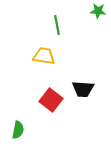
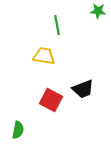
black trapezoid: rotated 25 degrees counterclockwise
red square: rotated 10 degrees counterclockwise
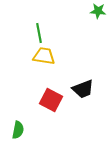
green line: moved 18 px left, 8 px down
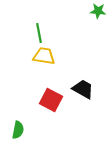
black trapezoid: rotated 130 degrees counterclockwise
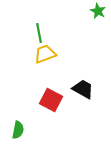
green star: rotated 21 degrees clockwise
yellow trapezoid: moved 1 px right, 2 px up; rotated 30 degrees counterclockwise
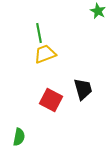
black trapezoid: rotated 45 degrees clockwise
green semicircle: moved 1 px right, 7 px down
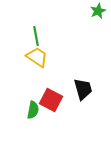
green star: rotated 21 degrees clockwise
green line: moved 3 px left, 3 px down
yellow trapezoid: moved 8 px left, 3 px down; rotated 55 degrees clockwise
green semicircle: moved 14 px right, 27 px up
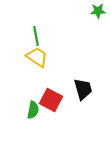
green star: rotated 21 degrees clockwise
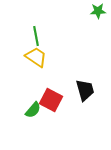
yellow trapezoid: moved 1 px left
black trapezoid: moved 2 px right, 1 px down
green semicircle: rotated 30 degrees clockwise
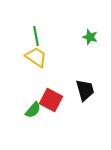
green star: moved 8 px left, 26 px down; rotated 21 degrees clockwise
